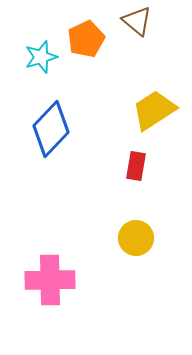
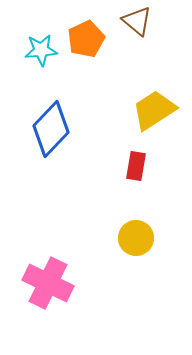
cyan star: moved 7 px up; rotated 12 degrees clockwise
pink cross: moved 2 px left, 3 px down; rotated 27 degrees clockwise
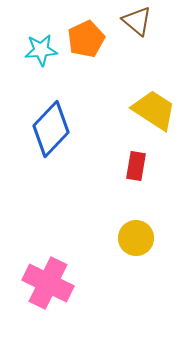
yellow trapezoid: rotated 66 degrees clockwise
